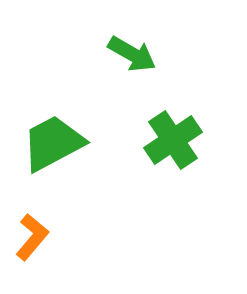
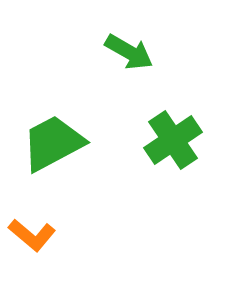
green arrow: moved 3 px left, 2 px up
orange L-shape: moved 2 px up; rotated 90 degrees clockwise
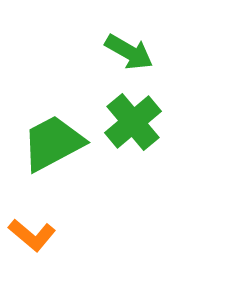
green cross: moved 40 px left, 18 px up; rotated 6 degrees counterclockwise
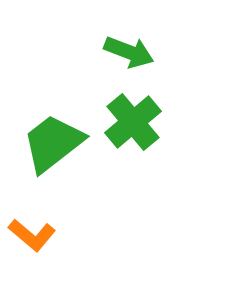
green arrow: rotated 9 degrees counterclockwise
green trapezoid: rotated 10 degrees counterclockwise
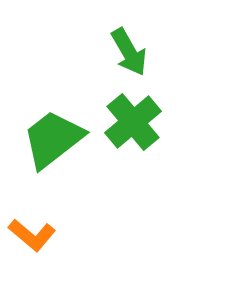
green arrow: rotated 39 degrees clockwise
green trapezoid: moved 4 px up
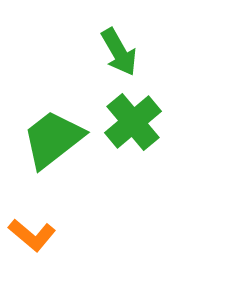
green arrow: moved 10 px left
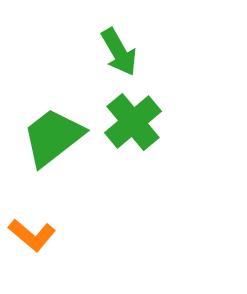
green trapezoid: moved 2 px up
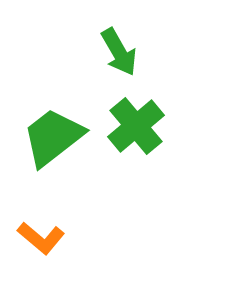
green cross: moved 3 px right, 4 px down
orange L-shape: moved 9 px right, 3 px down
